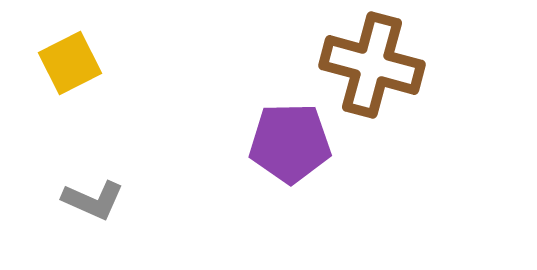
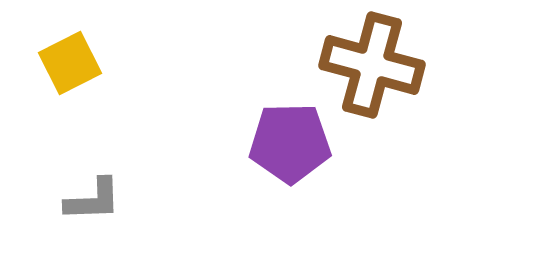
gray L-shape: rotated 26 degrees counterclockwise
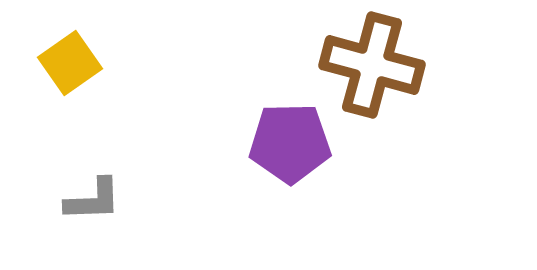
yellow square: rotated 8 degrees counterclockwise
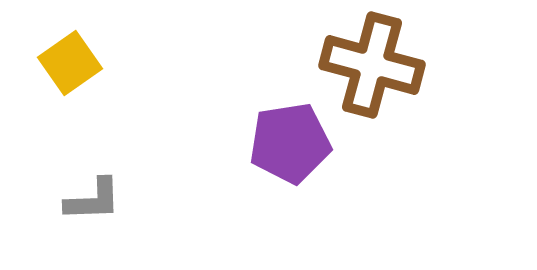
purple pentagon: rotated 8 degrees counterclockwise
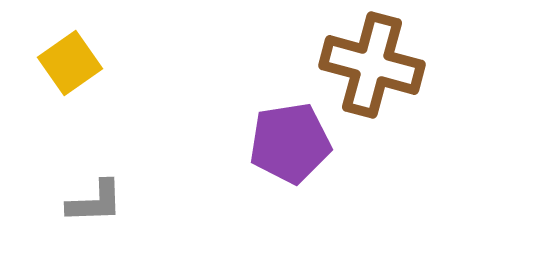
gray L-shape: moved 2 px right, 2 px down
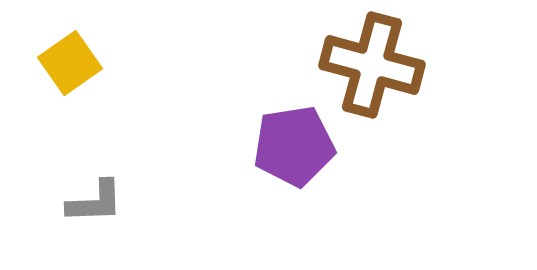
purple pentagon: moved 4 px right, 3 px down
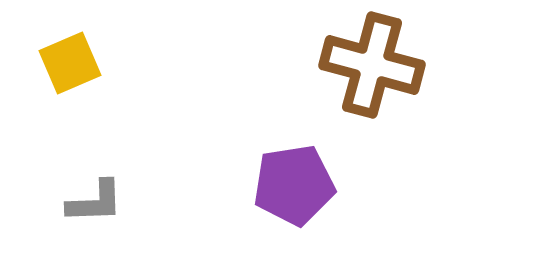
yellow square: rotated 12 degrees clockwise
purple pentagon: moved 39 px down
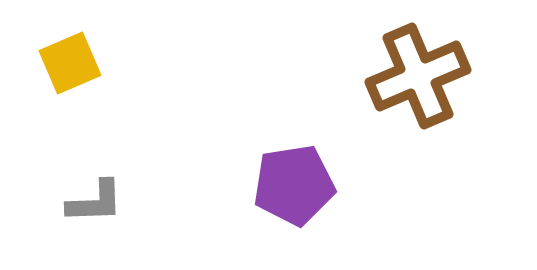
brown cross: moved 46 px right, 11 px down; rotated 38 degrees counterclockwise
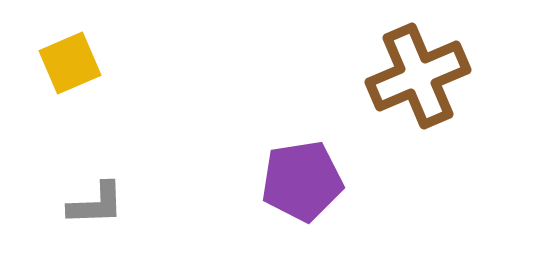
purple pentagon: moved 8 px right, 4 px up
gray L-shape: moved 1 px right, 2 px down
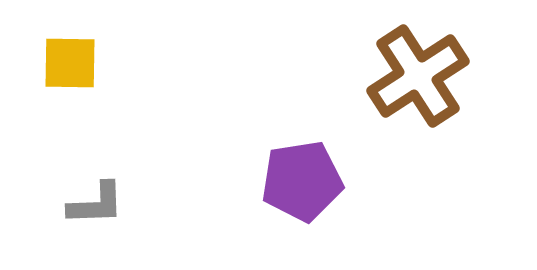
yellow square: rotated 24 degrees clockwise
brown cross: rotated 10 degrees counterclockwise
